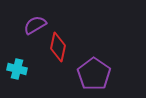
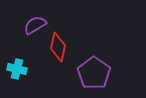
purple pentagon: moved 1 px up
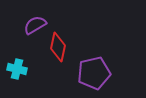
purple pentagon: rotated 24 degrees clockwise
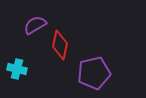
red diamond: moved 2 px right, 2 px up
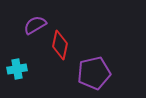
cyan cross: rotated 24 degrees counterclockwise
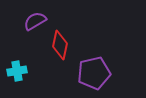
purple semicircle: moved 4 px up
cyan cross: moved 2 px down
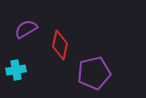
purple semicircle: moved 9 px left, 8 px down
cyan cross: moved 1 px left, 1 px up
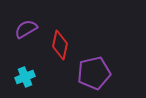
cyan cross: moved 9 px right, 7 px down; rotated 12 degrees counterclockwise
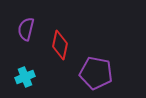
purple semicircle: rotated 45 degrees counterclockwise
purple pentagon: moved 2 px right; rotated 24 degrees clockwise
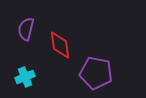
red diamond: rotated 20 degrees counterclockwise
